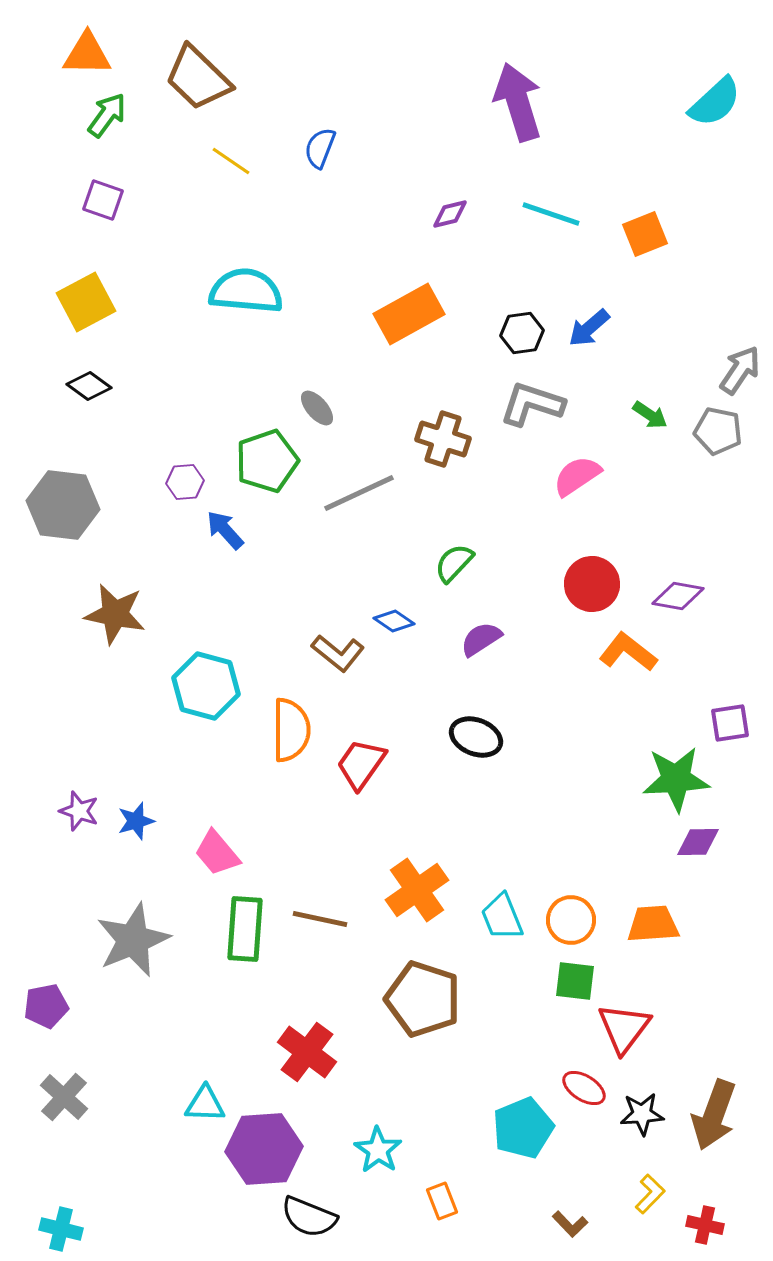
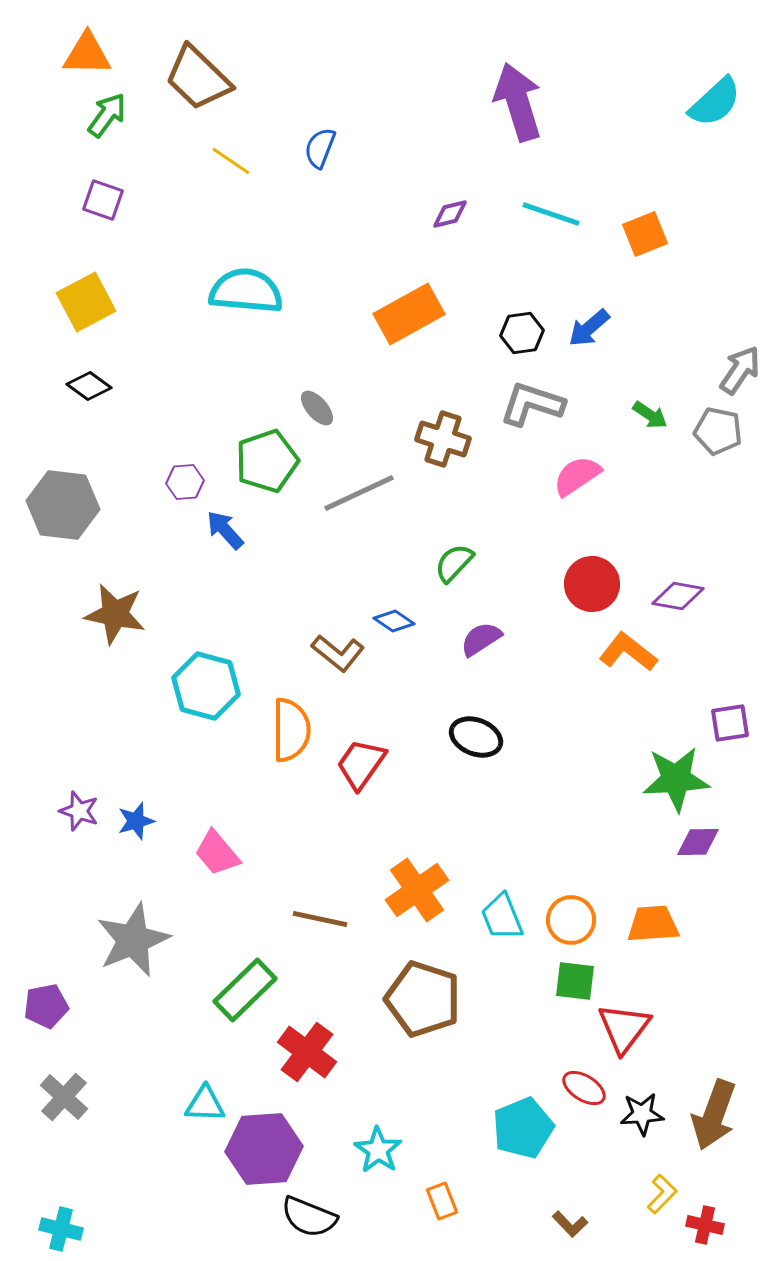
green rectangle at (245, 929): moved 61 px down; rotated 42 degrees clockwise
yellow L-shape at (650, 1194): moved 12 px right
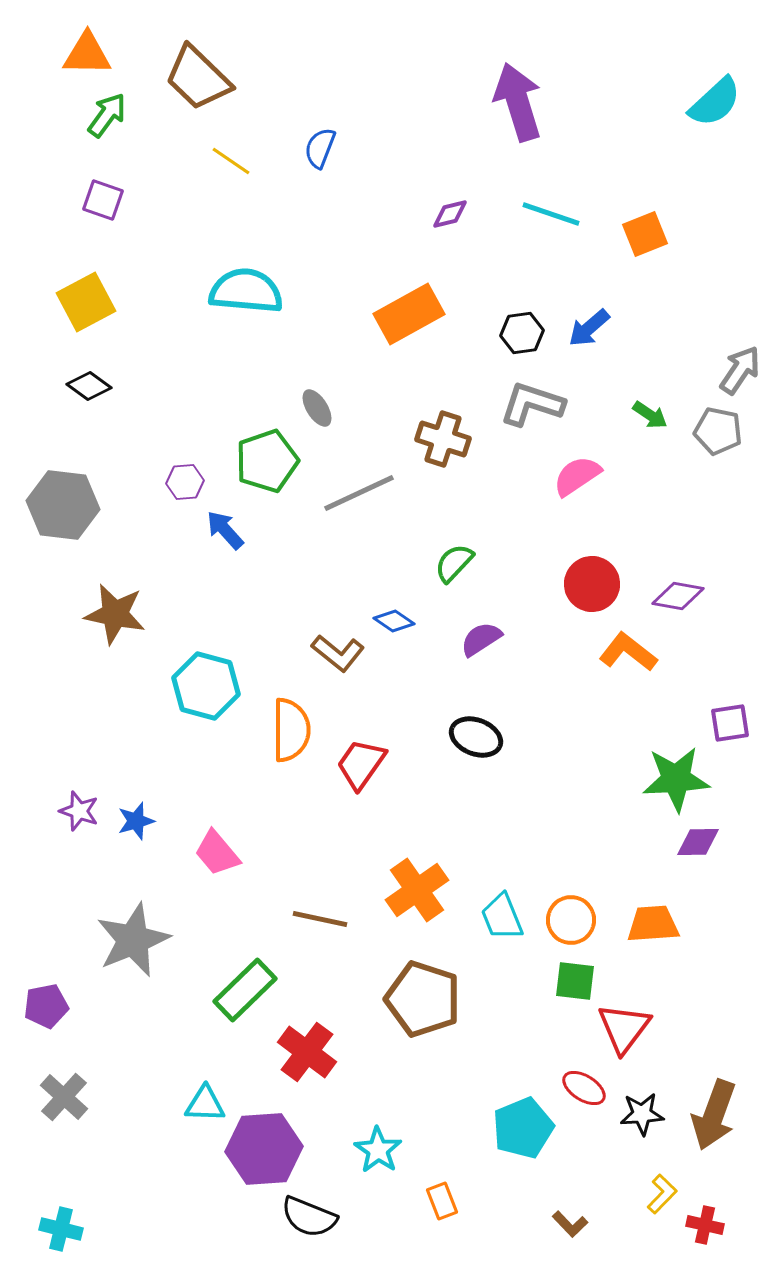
gray ellipse at (317, 408): rotated 9 degrees clockwise
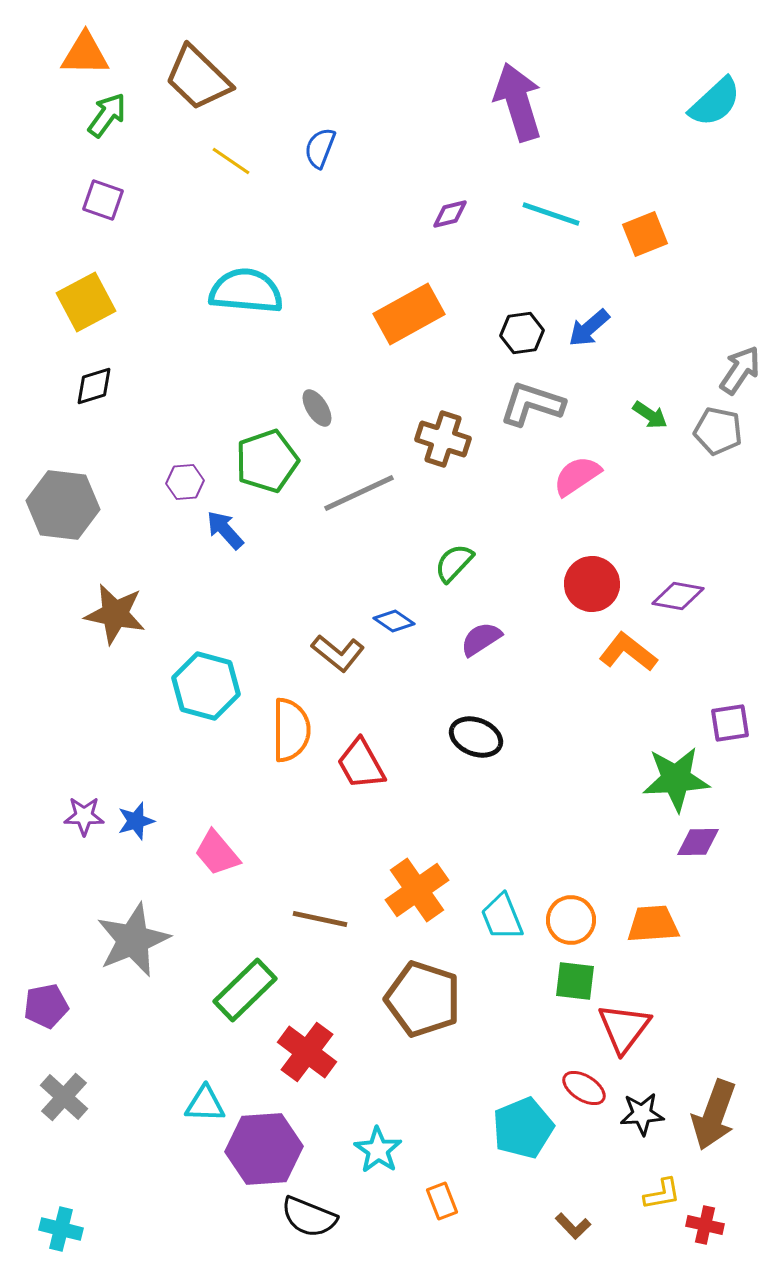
orange triangle at (87, 54): moved 2 px left
black diamond at (89, 386): moved 5 px right; rotated 54 degrees counterclockwise
red trapezoid at (361, 764): rotated 64 degrees counterclockwise
purple star at (79, 811): moved 5 px right, 5 px down; rotated 18 degrees counterclockwise
yellow L-shape at (662, 1194): rotated 36 degrees clockwise
brown L-shape at (570, 1224): moved 3 px right, 2 px down
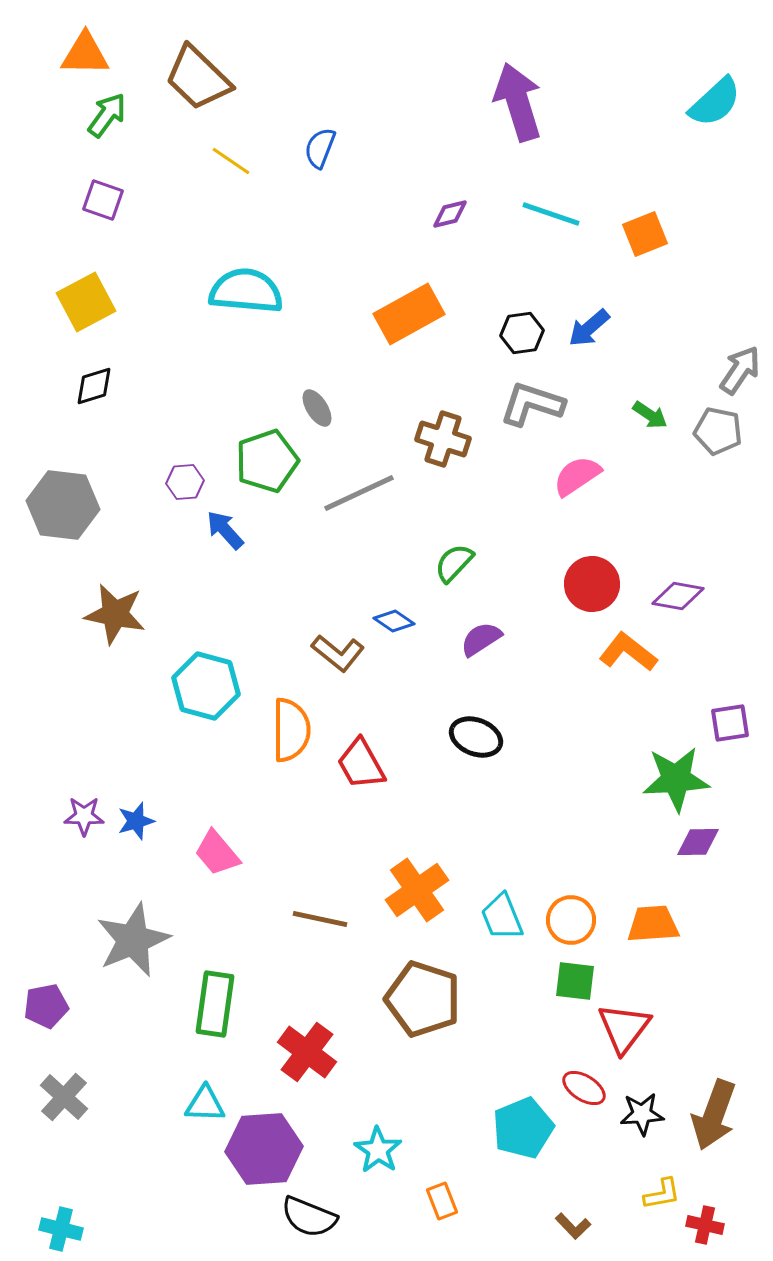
green rectangle at (245, 990): moved 30 px left, 14 px down; rotated 38 degrees counterclockwise
